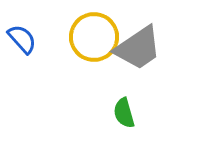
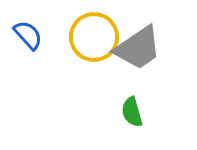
blue semicircle: moved 6 px right, 4 px up
green semicircle: moved 8 px right, 1 px up
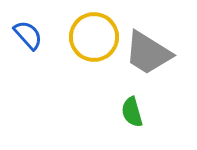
gray trapezoid: moved 10 px right, 5 px down; rotated 66 degrees clockwise
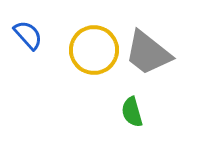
yellow circle: moved 13 px down
gray trapezoid: rotated 6 degrees clockwise
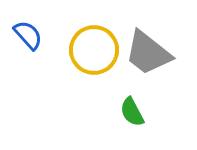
green semicircle: rotated 12 degrees counterclockwise
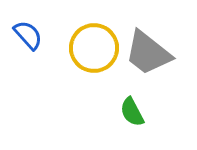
yellow circle: moved 2 px up
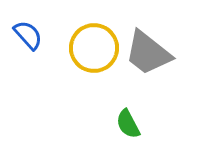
green semicircle: moved 4 px left, 12 px down
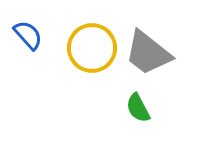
yellow circle: moved 2 px left
green semicircle: moved 10 px right, 16 px up
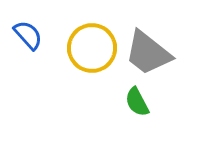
green semicircle: moved 1 px left, 6 px up
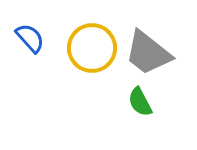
blue semicircle: moved 2 px right, 3 px down
green semicircle: moved 3 px right
